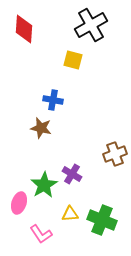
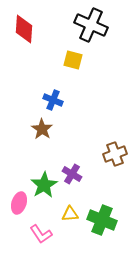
black cross: rotated 36 degrees counterclockwise
blue cross: rotated 12 degrees clockwise
brown star: moved 1 px right, 1 px down; rotated 20 degrees clockwise
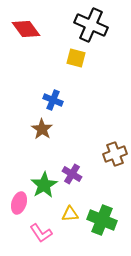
red diamond: moved 2 px right; rotated 40 degrees counterclockwise
yellow square: moved 3 px right, 2 px up
pink L-shape: moved 1 px up
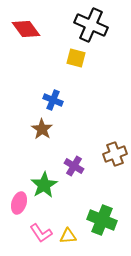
purple cross: moved 2 px right, 8 px up
yellow triangle: moved 2 px left, 22 px down
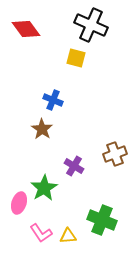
green star: moved 3 px down
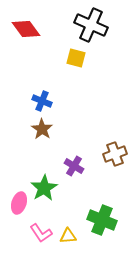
blue cross: moved 11 px left, 1 px down
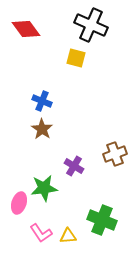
green star: rotated 24 degrees clockwise
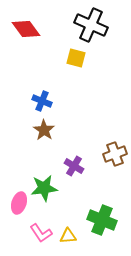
brown star: moved 2 px right, 1 px down
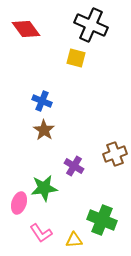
yellow triangle: moved 6 px right, 4 px down
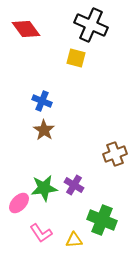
purple cross: moved 19 px down
pink ellipse: rotated 25 degrees clockwise
